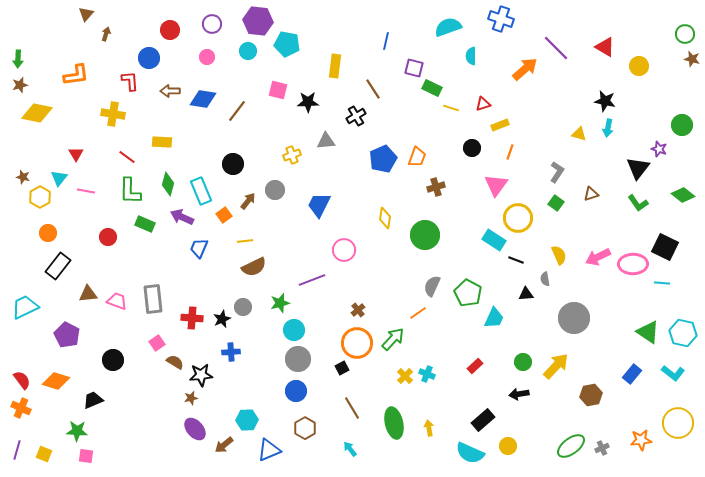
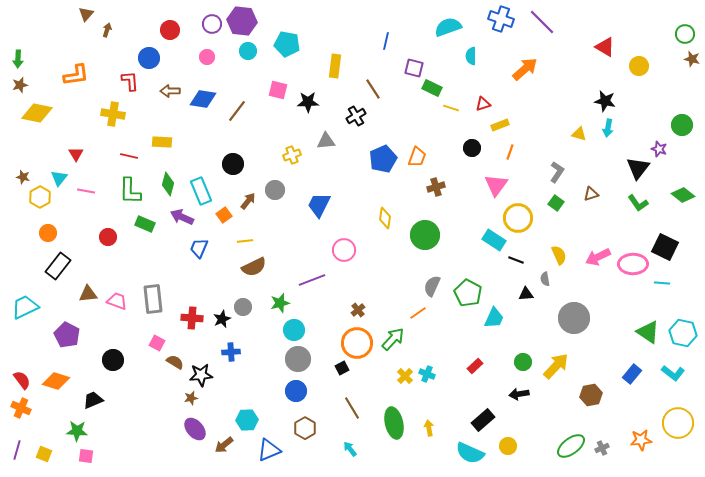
purple hexagon at (258, 21): moved 16 px left
brown arrow at (106, 34): moved 1 px right, 4 px up
purple line at (556, 48): moved 14 px left, 26 px up
red line at (127, 157): moved 2 px right, 1 px up; rotated 24 degrees counterclockwise
pink square at (157, 343): rotated 28 degrees counterclockwise
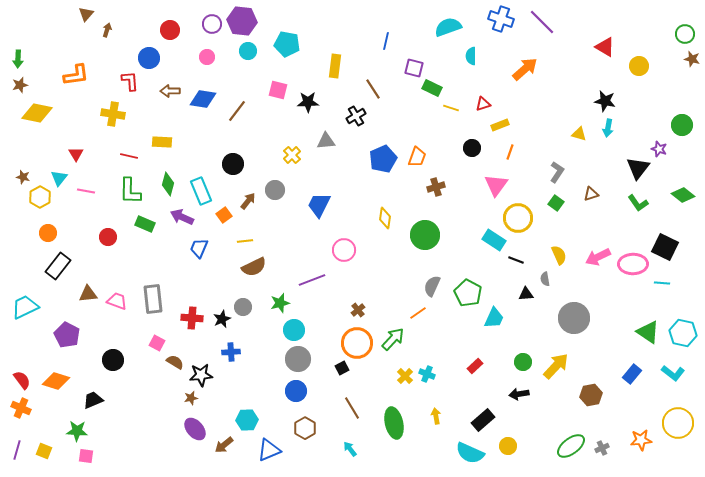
yellow cross at (292, 155): rotated 24 degrees counterclockwise
yellow arrow at (429, 428): moved 7 px right, 12 px up
yellow square at (44, 454): moved 3 px up
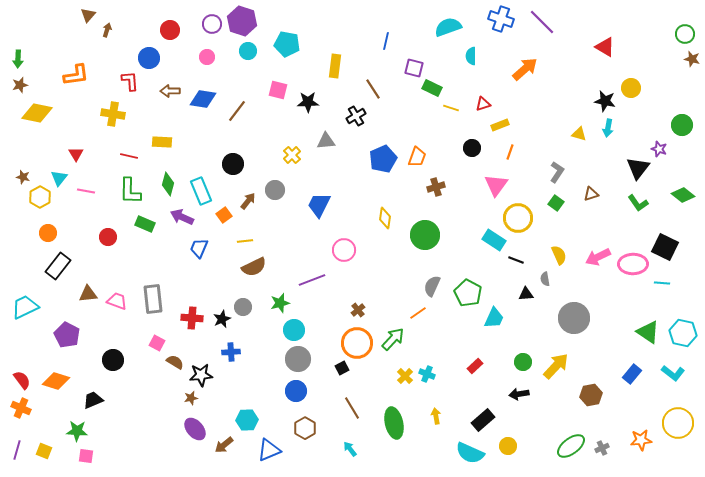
brown triangle at (86, 14): moved 2 px right, 1 px down
purple hexagon at (242, 21): rotated 12 degrees clockwise
yellow circle at (639, 66): moved 8 px left, 22 px down
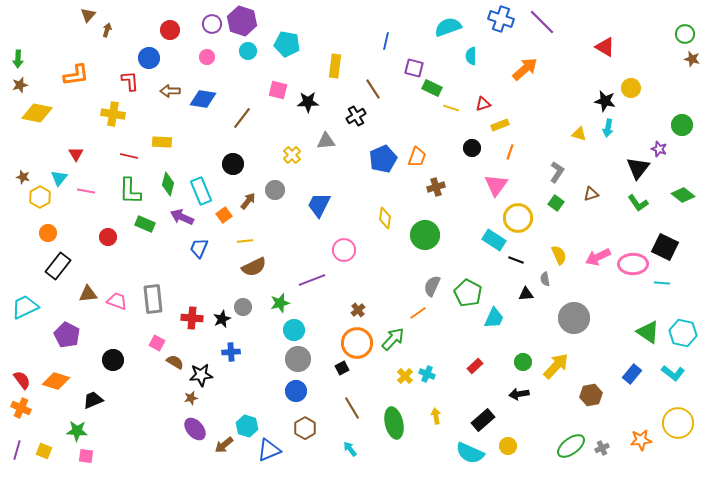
brown line at (237, 111): moved 5 px right, 7 px down
cyan hexagon at (247, 420): moved 6 px down; rotated 20 degrees clockwise
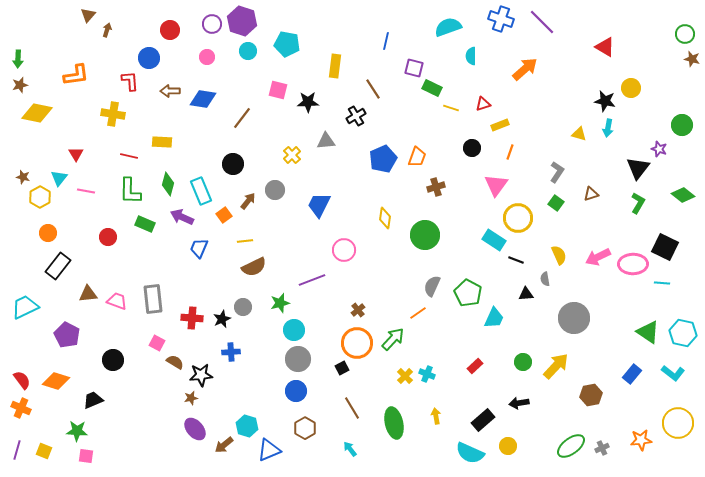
green L-shape at (638, 203): rotated 115 degrees counterclockwise
black arrow at (519, 394): moved 9 px down
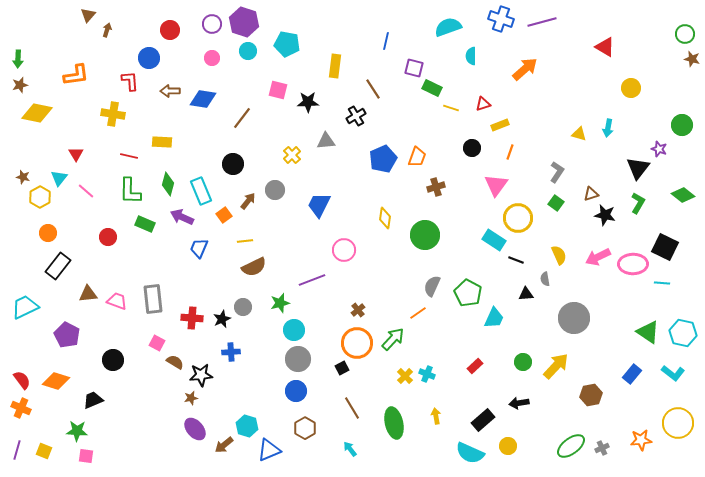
purple hexagon at (242, 21): moved 2 px right, 1 px down
purple line at (542, 22): rotated 60 degrees counterclockwise
pink circle at (207, 57): moved 5 px right, 1 px down
black star at (605, 101): moved 114 px down
pink line at (86, 191): rotated 30 degrees clockwise
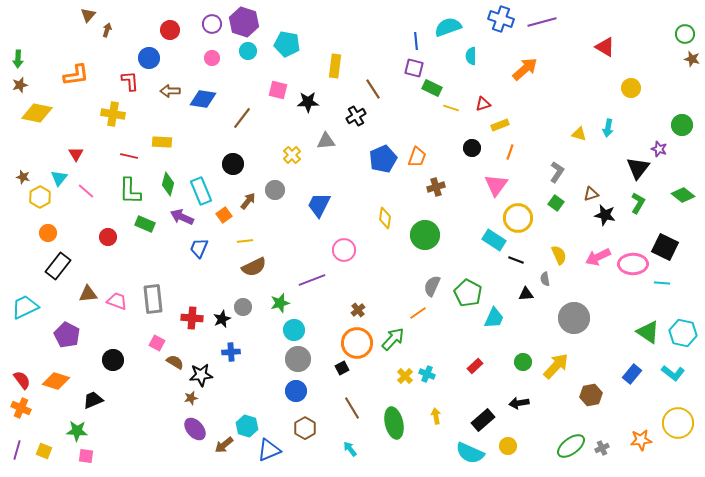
blue line at (386, 41): moved 30 px right; rotated 18 degrees counterclockwise
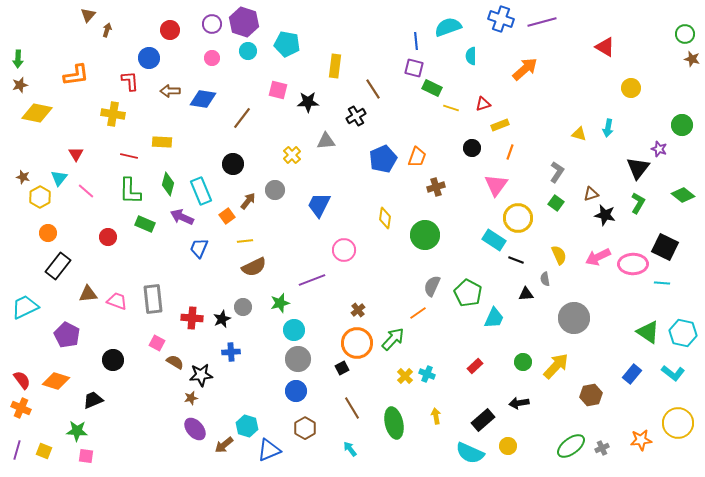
orange square at (224, 215): moved 3 px right, 1 px down
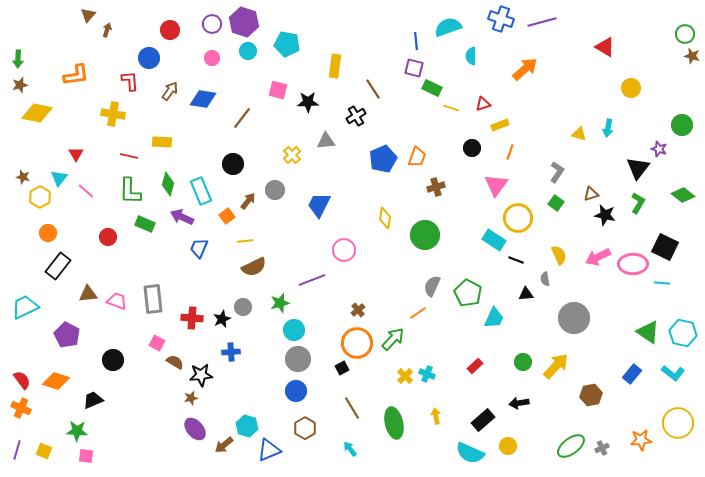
brown star at (692, 59): moved 3 px up
brown arrow at (170, 91): rotated 126 degrees clockwise
